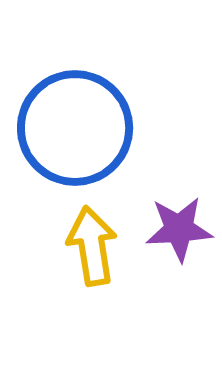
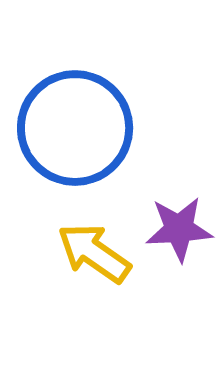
yellow arrow: moved 2 px right, 7 px down; rotated 46 degrees counterclockwise
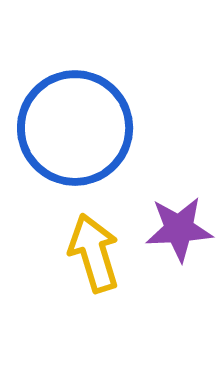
yellow arrow: rotated 38 degrees clockwise
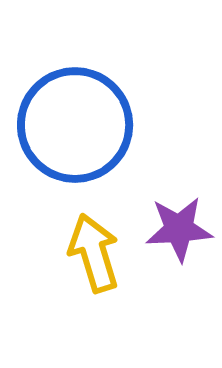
blue circle: moved 3 px up
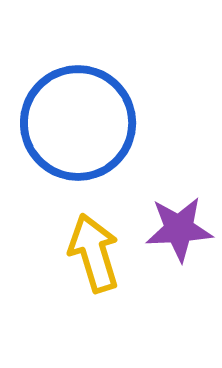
blue circle: moved 3 px right, 2 px up
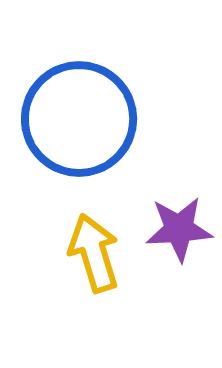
blue circle: moved 1 px right, 4 px up
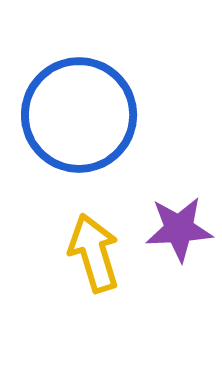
blue circle: moved 4 px up
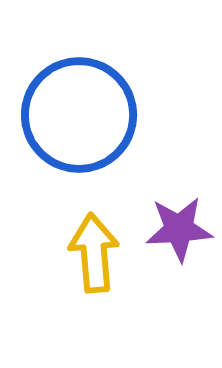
yellow arrow: rotated 12 degrees clockwise
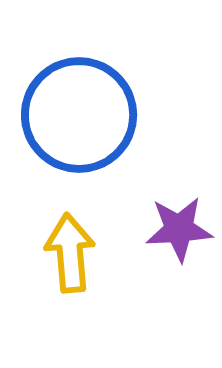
yellow arrow: moved 24 px left
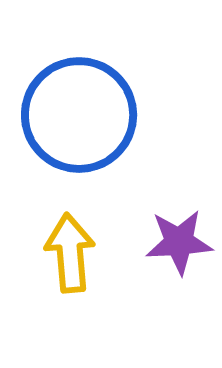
purple star: moved 13 px down
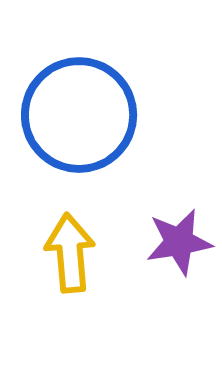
purple star: rotated 6 degrees counterclockwise
